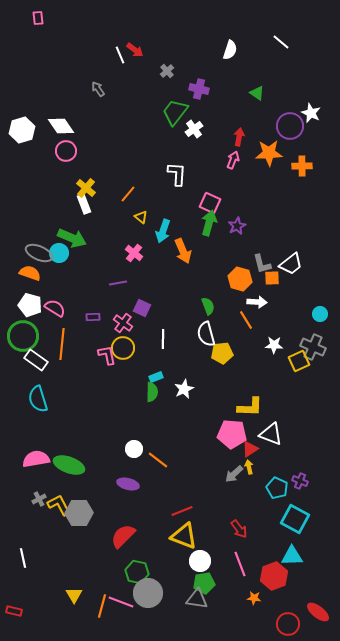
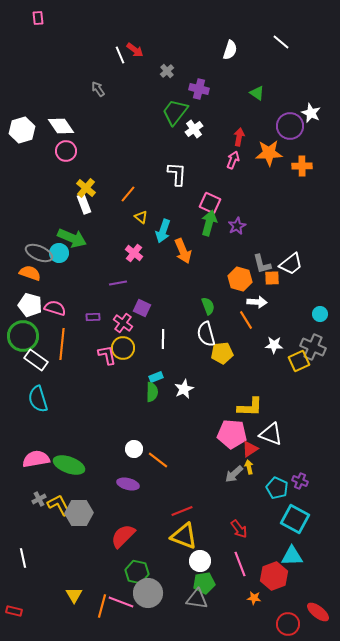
pink semicircle at (55, 308): rotated 15 degrees counterclockwise
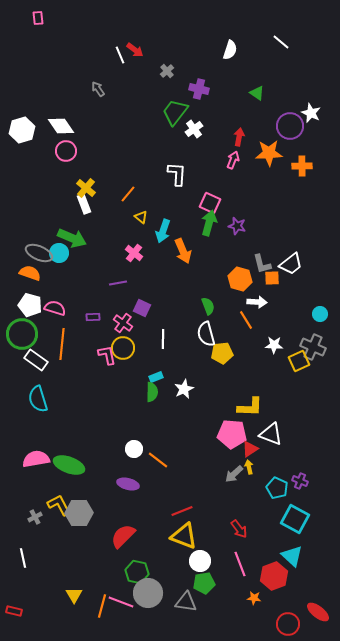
purple star at (237, 226): rotated 30 degrees counterclockwise
green circle at (23, 336): moved 1 px left, 2 px up
gray cross at (39, 499): moved 4 px left, 18 px down
cyan triangle at (292, 556): rotated 45 degrees clockwise
gray triangle at (197, 599): moved 11 px left, 3 px down
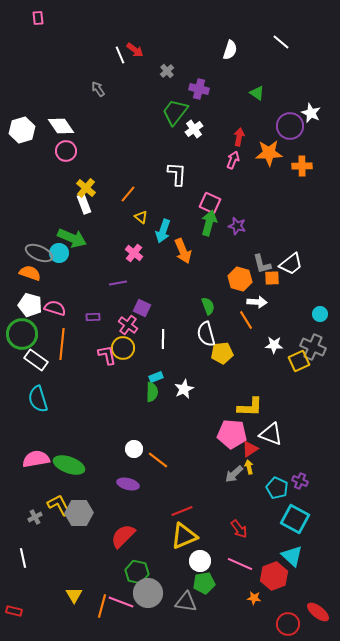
pink cross at (123, 323): moved 5 px right, 2 px down
yellow triangle at (184, 536): rotated 44 degrees counterclockwise
pink line at (240, 564): rotated 45 degrees counterclockwise
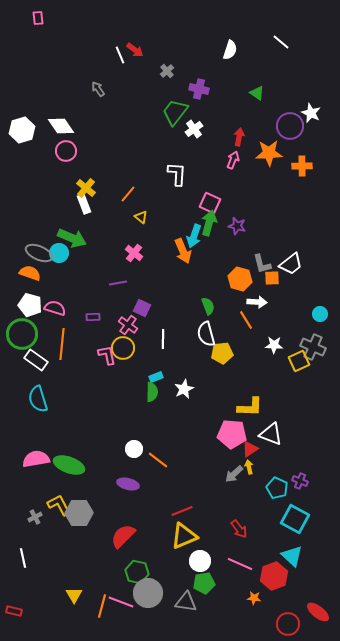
cyan arrow at (163, 231): moved 31 px right, 5 px down
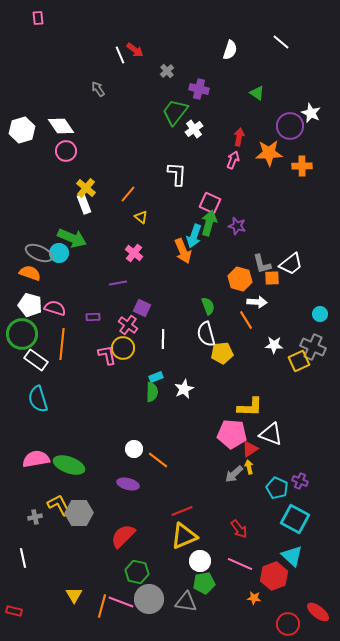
gray cross at (35, 517): rotated 16 degrees clockwise
gray circle at (148, 593): moved 1 px right, 6 px down
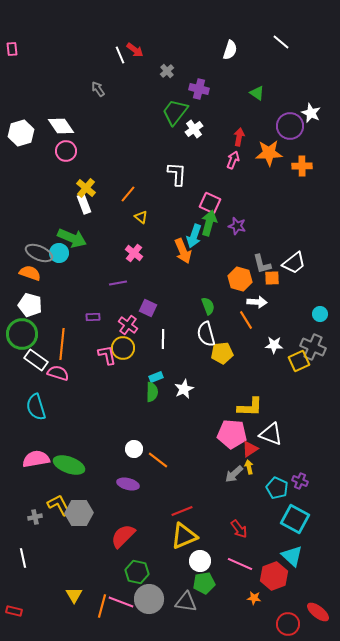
pink rectangle at (38, 18): moved 26 px left, 31 px down
white hexagon at (22, 130): moved 1 px left, 3 px down
white trapezoid at (291, 264): moved 3 px right, 1 px up
pink semicircle at (55, 308): moved 3 px right, 65 px down
purple square at (142, 308): moved 6 px right
cyan semicircle at (38, 399): moved 2 px left, 8 px down
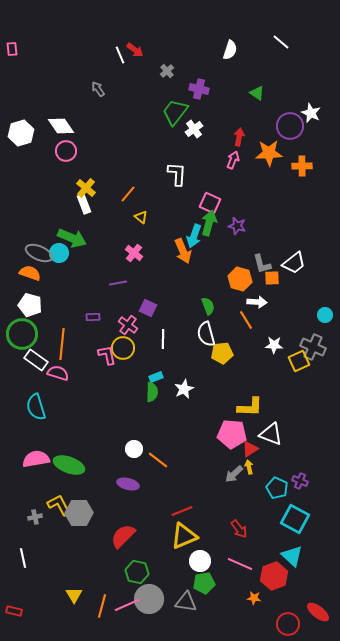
cyan circle at (320, 314): moved 5 px right, 1 px down
pink line at (121, 602): moved 6 px right, 3 px down; rotated 45 degrees counterclockwise
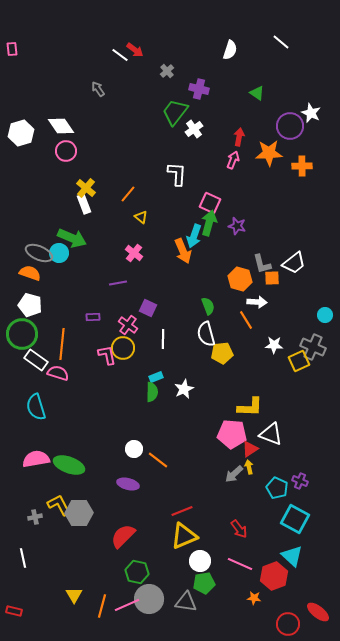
white line at (120, 55): rotated 30 degrees counterclockwise
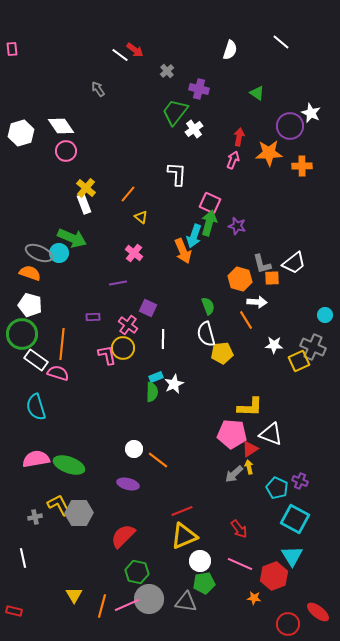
white star at (184, 389): moved 10 px left, 5 px up
cyan triangle at (292, 556): rotated 15 degrees clockwise
